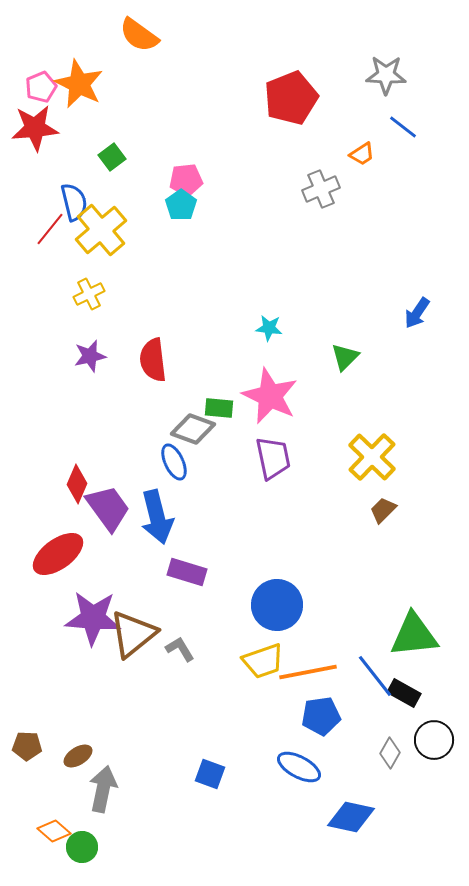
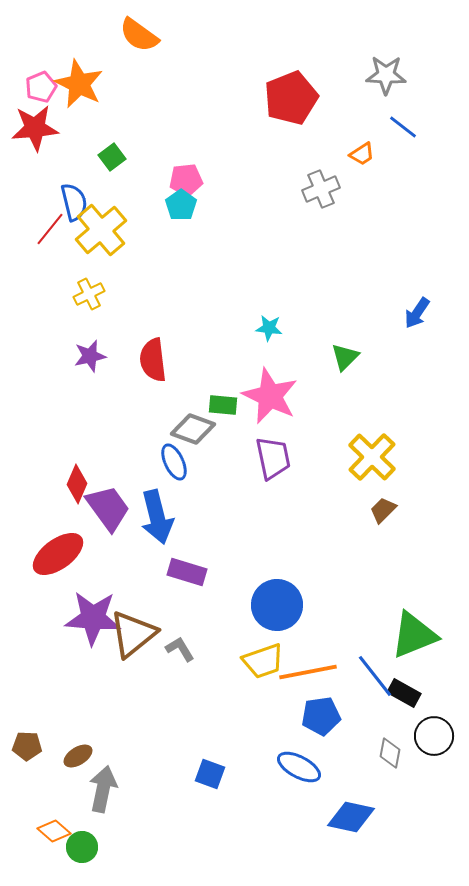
green rectangle at (219, 408): moved 4 px right, 3 px up
green triangle at (414, 635): rotated 16 degrees counterclockwise
black circle at (434, 740): moved 4 px up
gray diamond at (390, 753): rotated 20 degrees counterclockwise
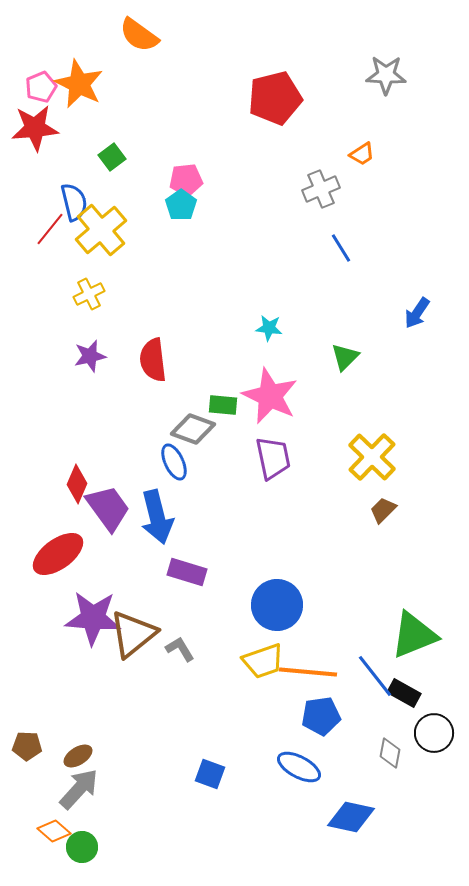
red pentagon at (291, 98): moved 16 px left; rotated 8 degrees clockwise
blue line at (403, 127): moved 62 px left, 121 px down; rotated 20 degrees clockwise
orange line at (308, 672): rotated 16 degrees clockwise
black circle at (434, 736): moved 3 px up
gray arrow at (103, 789): moved 24 px left; rotated 30 degrees clockwise
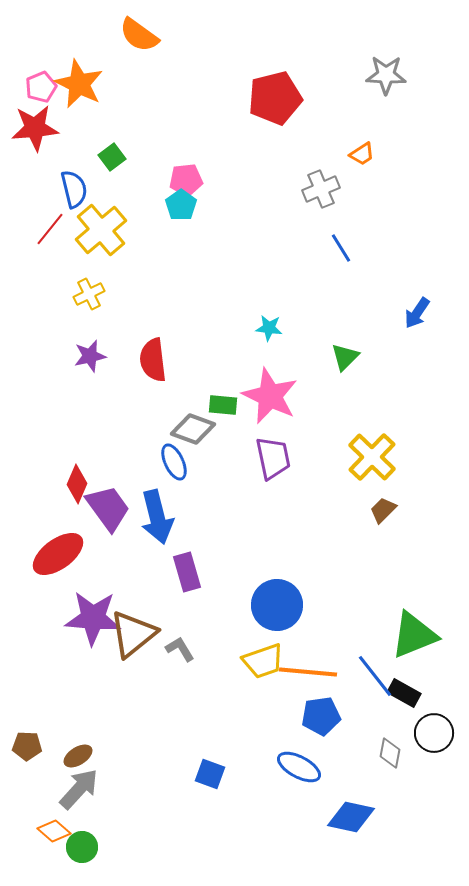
blue semicircle at (74, 202): moved 13 px up
purple rectangle at (187, 572): rotated 57 degrees clockwise
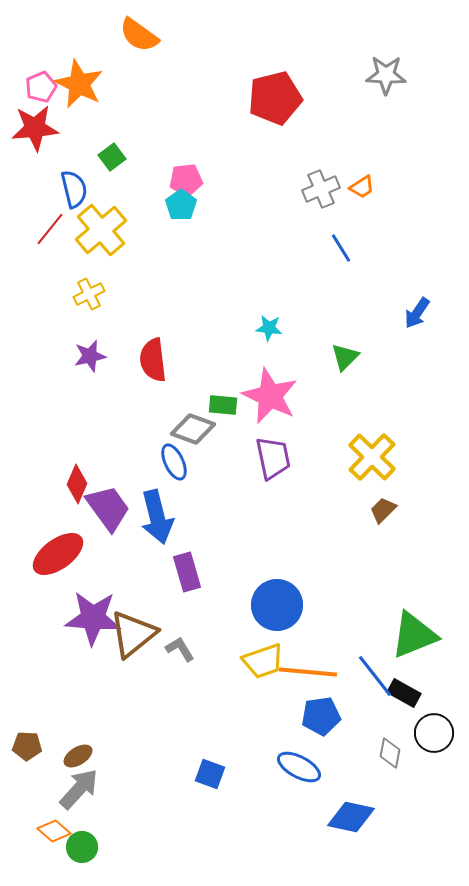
orange trapezoid at (362, 154): moved 33 px down
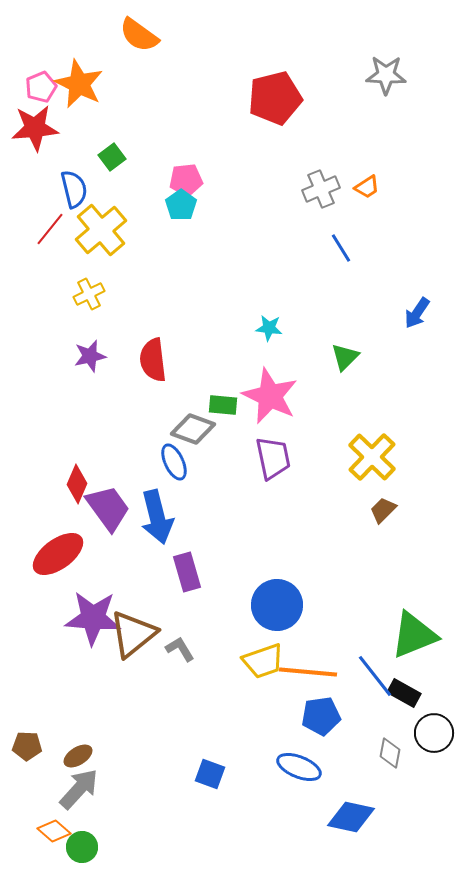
orange trapezoid at (362, 187): moved 5 px right
blue ellipse at (299, 767): rotated 6 degrees counterclockwise
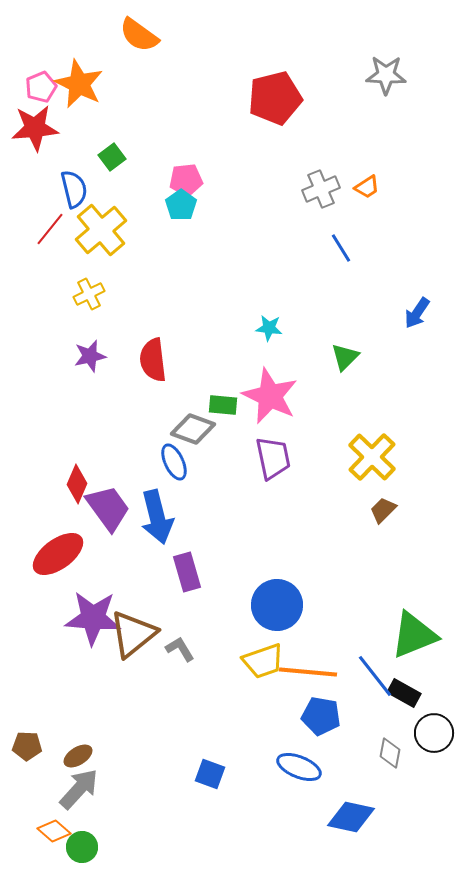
blue pentagon at (321, 716): rotated 18 degrees clockwise
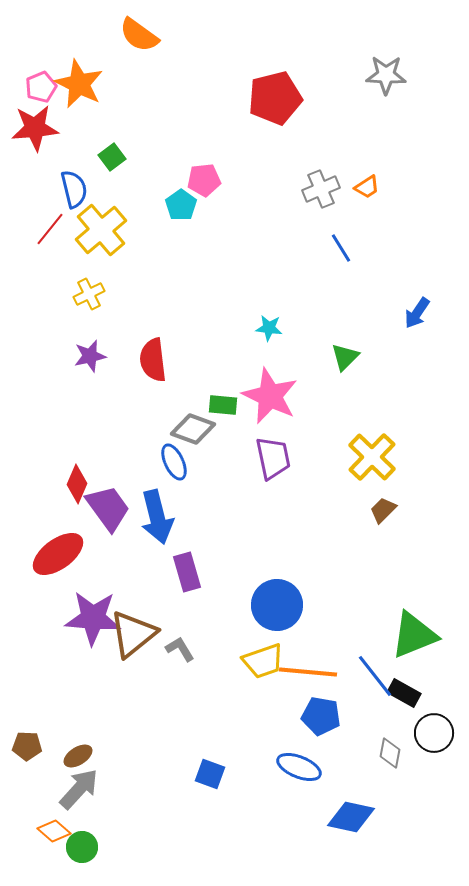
pink pentagon at (186, 180): moved 18 px right
